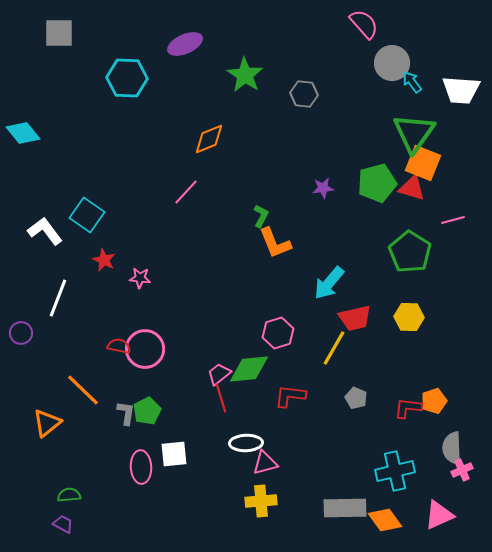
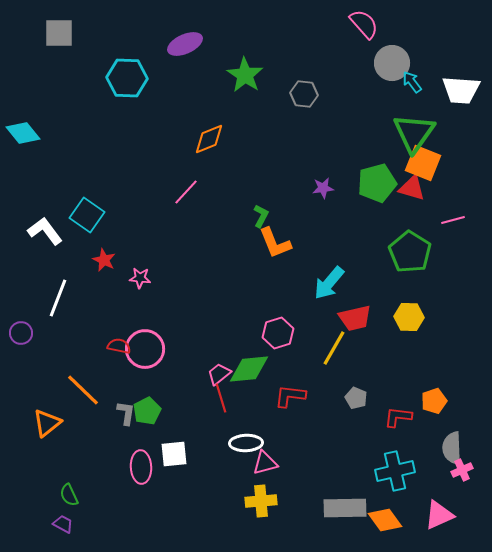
red L-shape at (408, 408): moved 10 px left, 9 px down
green semicircle at (69, 495): rotated 110 degrees counterclockwise
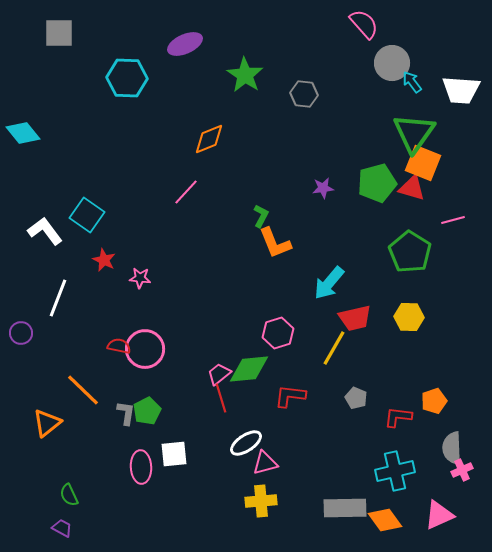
white ellipse at (246, 443): rotated 32 degrees counterclockwise
purple trapezoid at (63, 524): moved 1 px left, 4 px down
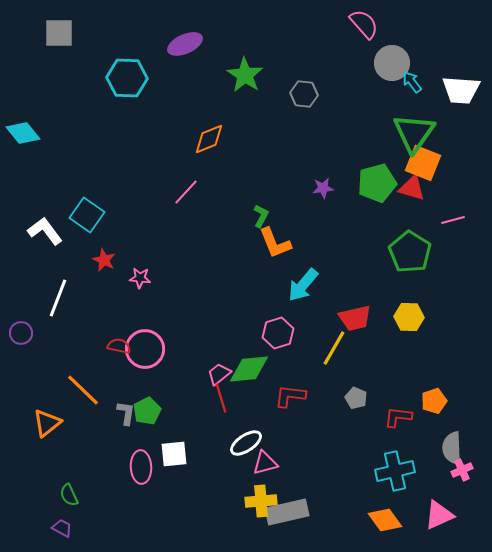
cyan arrow at (329, 283): moved 26 px left, 2 px down
gray rectangle at (345, 508): moved 58 px left, 4 px down; rotated 12 degrees counterclockwise
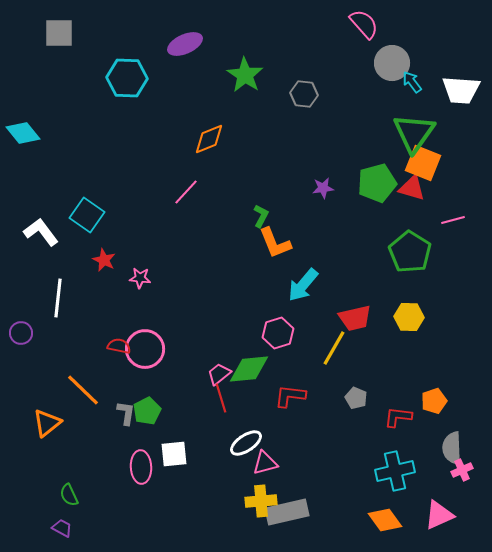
white L-shape at (45, 231): moved 4 px left, 1 px down
white line at (58, 298): rotated 15 degrees counterclockwise
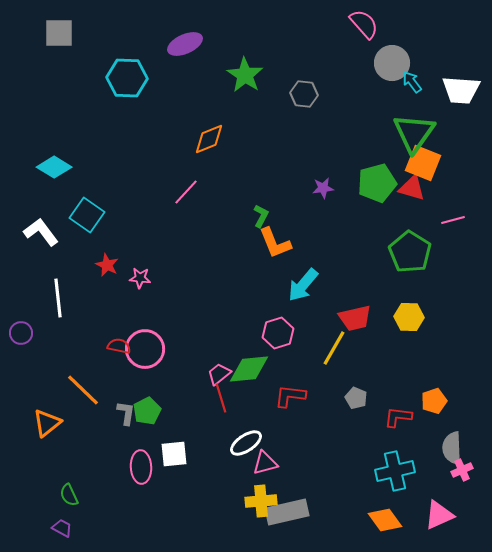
cyan diamond at (23, 133): moved 31 px right, 34 px down; rotated 20 degrees counterclockwise
red star at (104, 260): moved 3 px right, 5 px down
white line at (58, 298): rotated 12 degrees counterclockwise
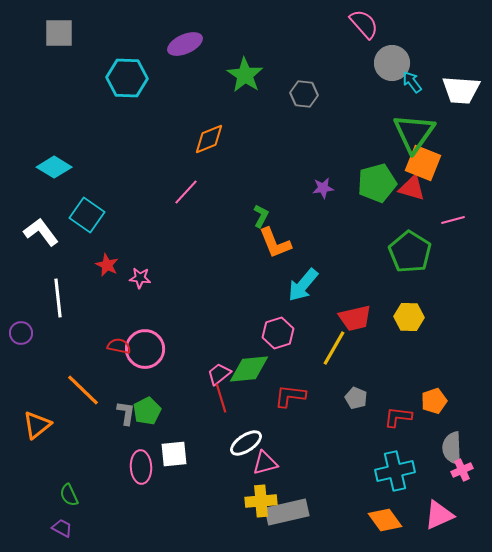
orange triangle at (47, 423): moved 10 px left, 2 px down
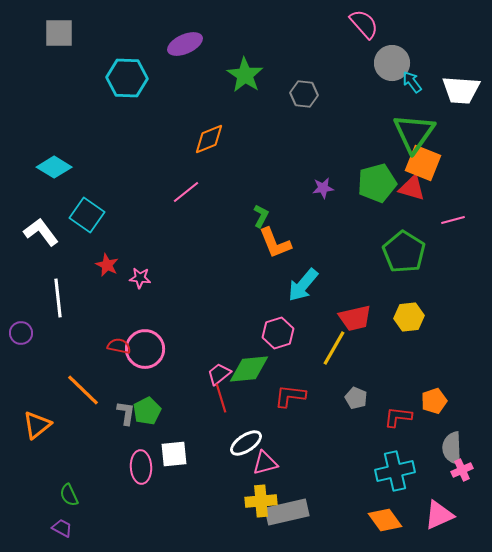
pink line at (186, 192): rotated 8 degrees clockwise
green pentagon at (410, 252): moved 6 px left
yellow hexagon at (409, 317): rotated 8 degrees counterclockwise
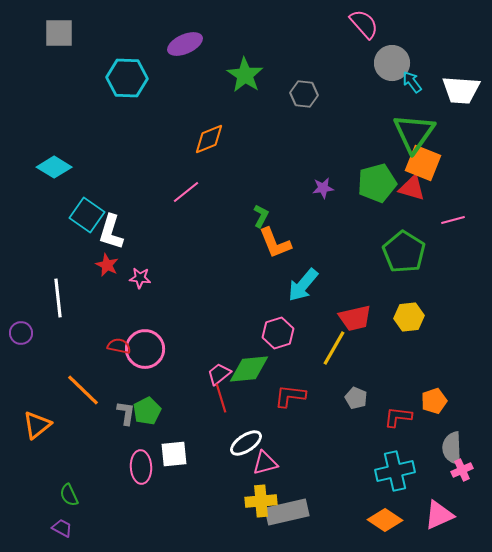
white L-shape at (41, 232): moved 70 px right; rotated 126 degrees counterclockwise
orange diamond at (385, 520): rotated 20 degrees counterclockwise
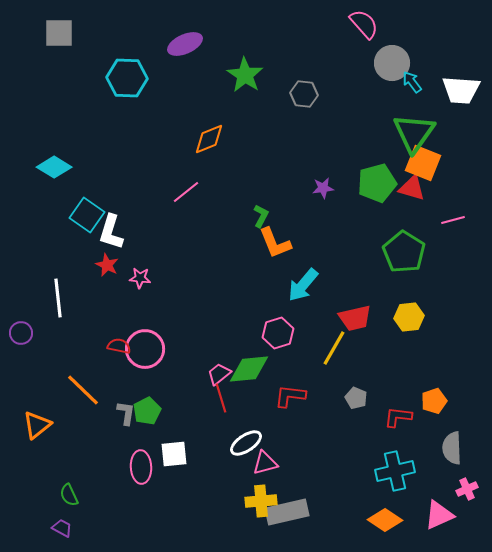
pink cross at (462, 470): moved 5 px right, 19 px down
